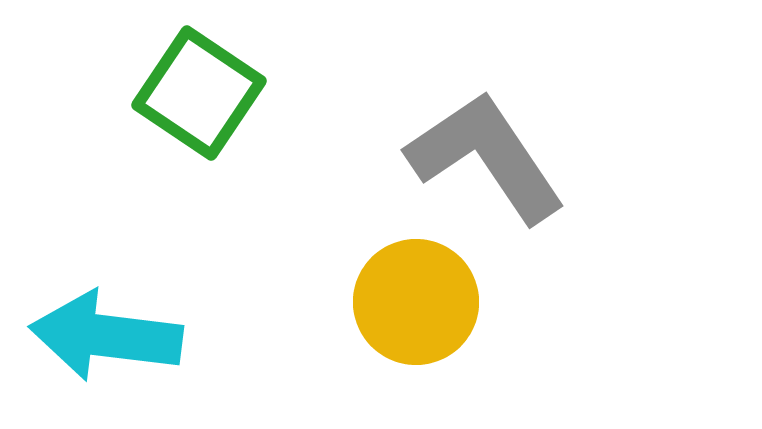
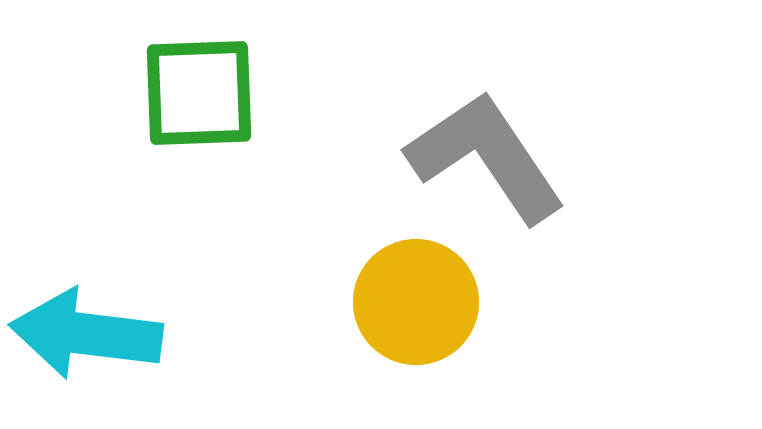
green square: rotated 36 degrees counterclockwise
cyan arrow: moved 20 px left, 2 px up
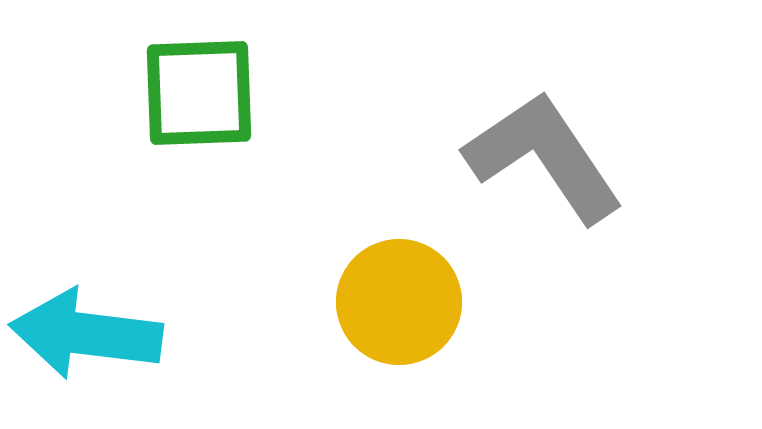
gray L-shape: moved 58 px right
yellow circle: moved 17 px left
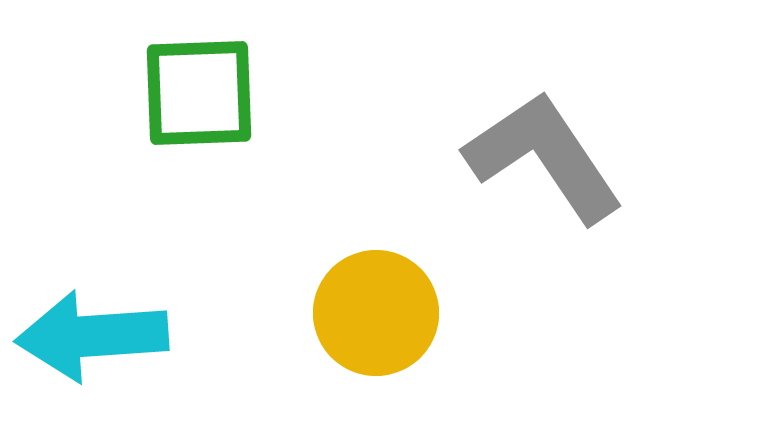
yellow circle: moved 23 px left, 11 px down
cyan arrow: moved 6 px right, 2 px down; rotated 11 degrees counterclockwise
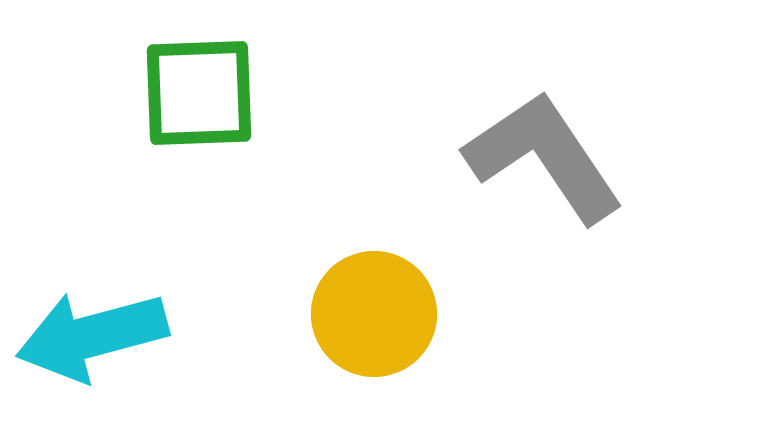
yellow circle: moved 2 px left, 1 px down
cyan arrow: rotated 11 degrees counterclockwise
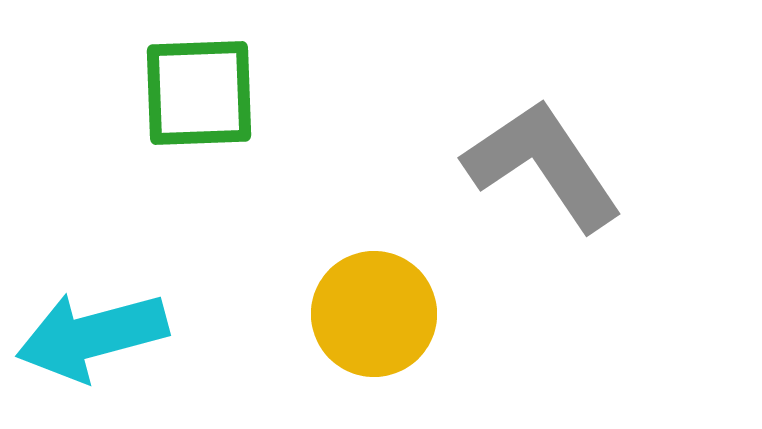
gray L-shape: moved 1 px left, 8 px down
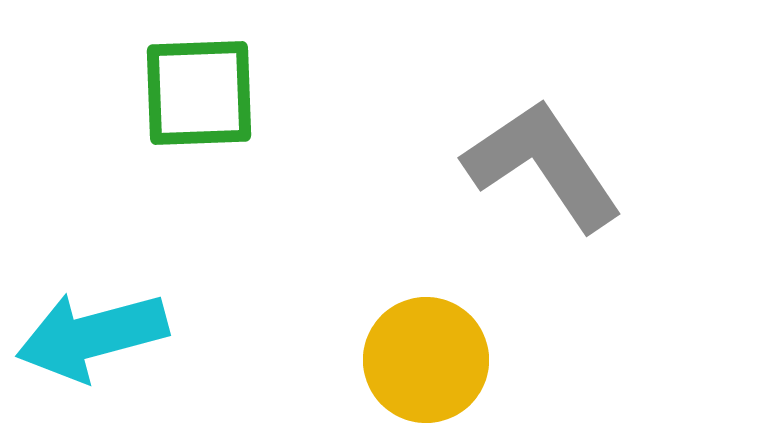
yellow circle: moved 52 px right, 46 px down
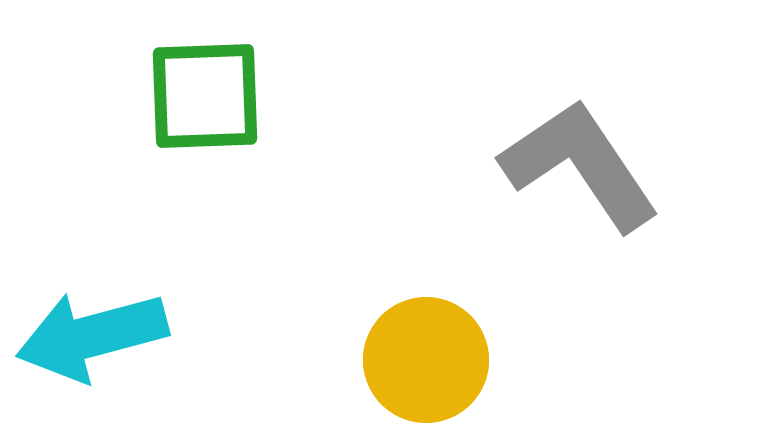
green square: moved 6 px right, 3 px down
gray L-shape: moved 37 px right
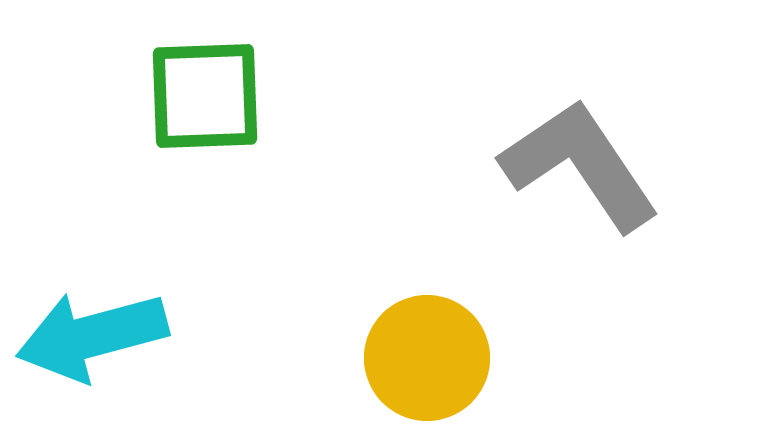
yellow circle: moved 1 px right, 2 px up
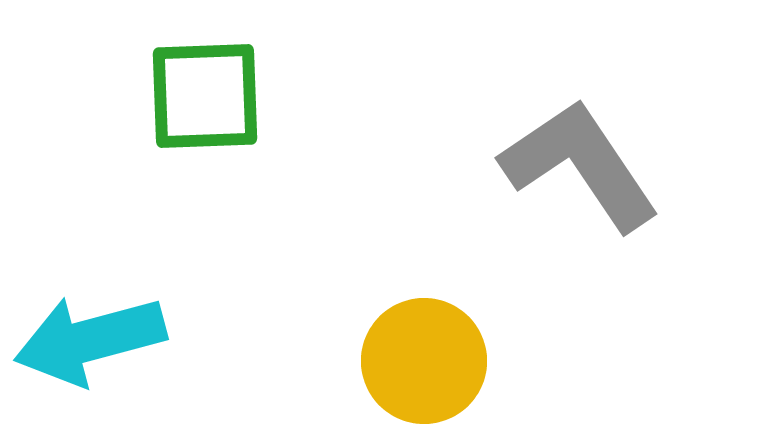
cyan arrow: moved 2 px left, 4 px down
yellow circle: moved 3 px left, 3 px down
